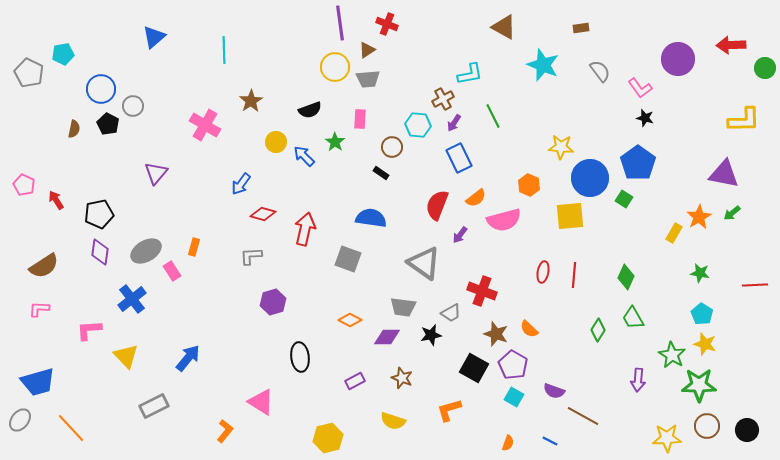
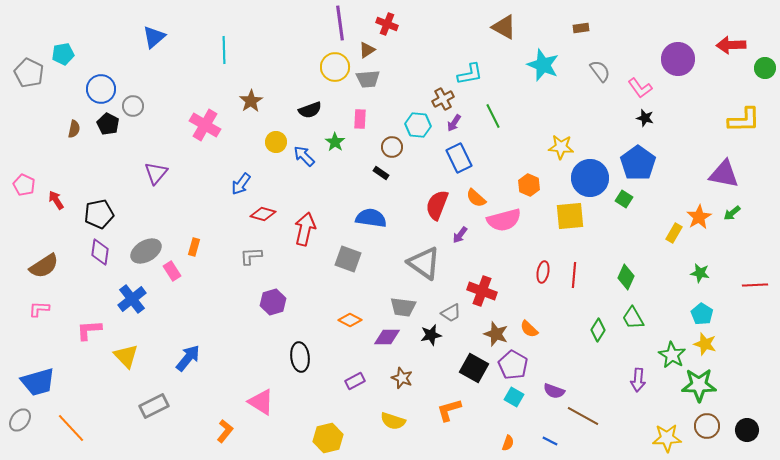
orange semicircle at (476, 198): rotated 80 degrees clockwise
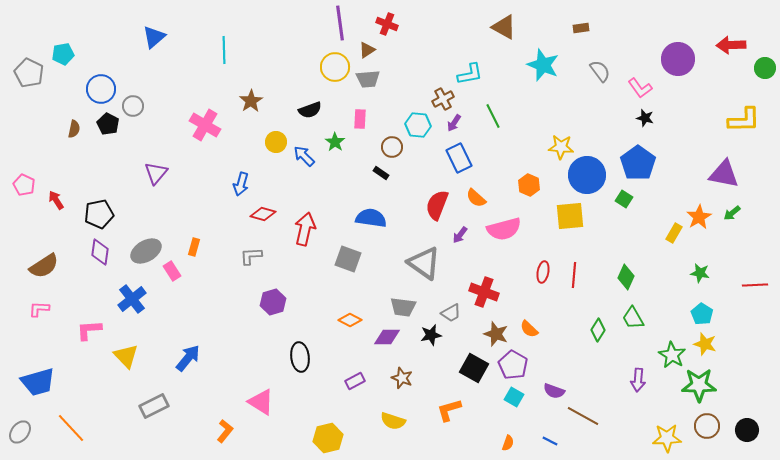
blue circle at (590, 178): moved 3 px left, 3 px up
blue arrow at (241, 184): rotated 20 degrees counterclockwise
pink semicircle at (504, 220): moved 9 px down
red cross at (482, 291): moved 2 px right, 1 px down
gray ellipse at (20, 420): moved 12 px down
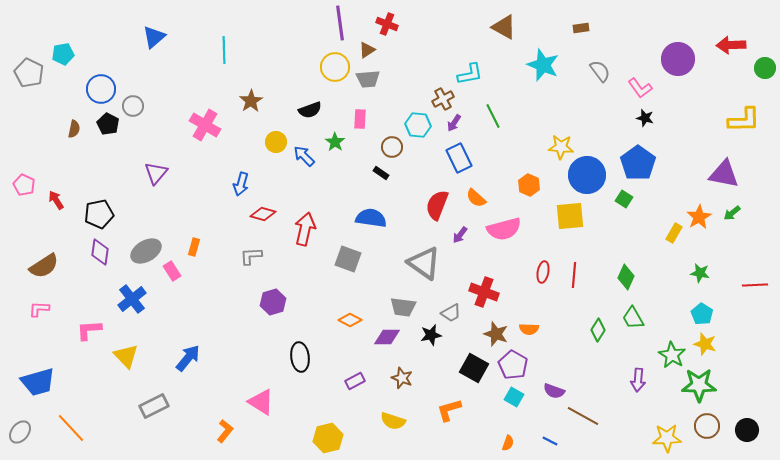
orange semicircle at (529, 329): rotated 42 degrees counterclockwise
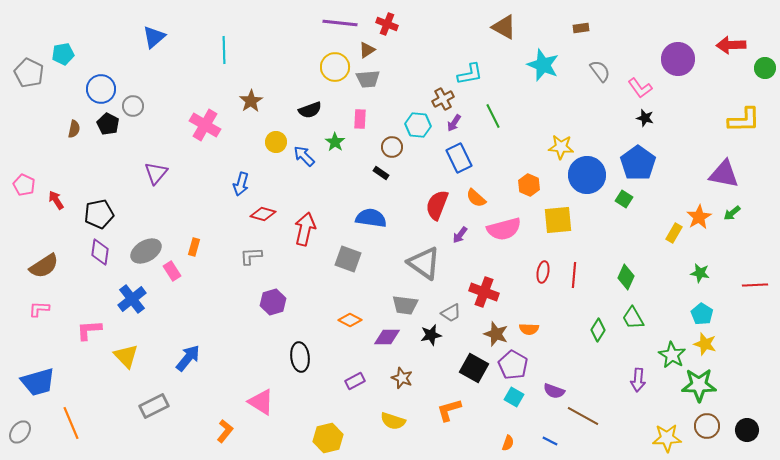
purple line at (340, 23): rotated 76 degrees counterclockwise
yellow square at (570, 216): moved 12 px left, 4 px down
gray trapezoid at (403, 307): moved 2 px right, 2 px up
orange line at (71, 428): moved 5 px up; rotated 20 degrees clockwise
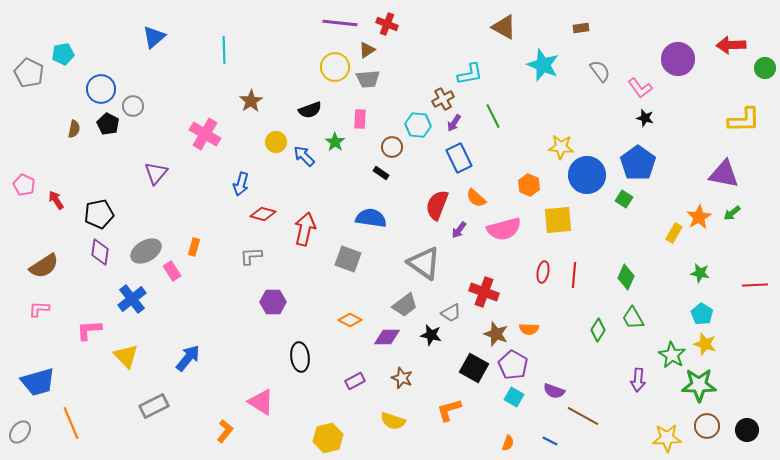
pink cross at (205, 125): moved 9 px down
purple arrow at (460, 235): moved 1 px left, 5 px up
purple hexagon at (273, 302): rotated 15 degrees clockwise
gray trapezoid at (405, 305): rotated 44 degrees counterclockwise
black star at (431, 335): rotated 25 degrees clockwise
